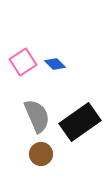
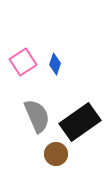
blue diamond: rotated 65 degrees clockwise
brown circle: moved 15 px right
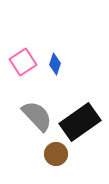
gray semicircle: rotated 20 degrees counterclockwise
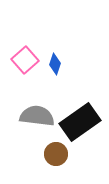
pink square: moved 2 px right, 2 px up; rotated 8 degrees counterclockwise
gray semicircle: rotated 40 degrees counterclockwise
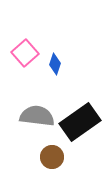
pink square: moved 7 px up
brown circle: moved 4 px left, 3 px down
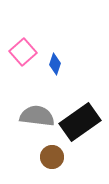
pink square: moved 2 px left, 1 px up
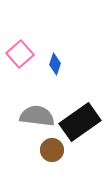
pink square: moved 3 px left, 2 px down
brown circle: moved 7 px up
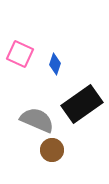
pink square: rotated 24 degrees counterclockwise
gray semicircle: moved 4 px down; rotated 16 degrees clockwise
black rectangle: moved 2 px right, 18 px up
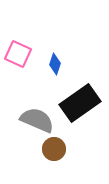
pink square: moved 2 px left
black rectangle: moved 2 px left, 1 px up
brown circle: moved 2 px right, 1 px up
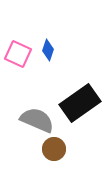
blue diamond: moved 7 px left, 14 px up
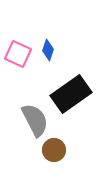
black rectangle: moved 9 px left, 9 px up
gray semicircle: moved 2 px left; rotated 40 degrees clockwise
brown circle: moved 1 px down
